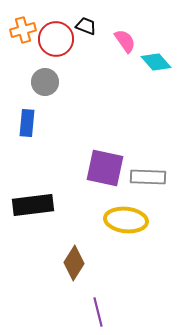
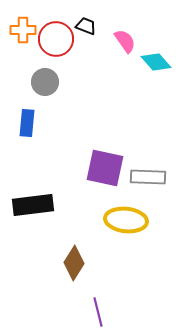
orange cross: rotated 15 degrees clockwise
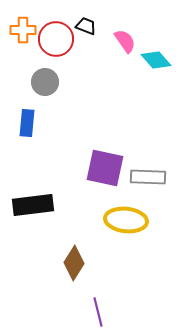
cyan diamond: moved 2 px up
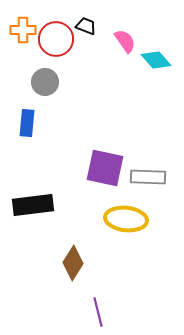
yellow ellipse: moved 1 px up
brown diamond: moved 1 px left
